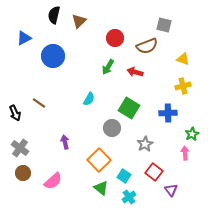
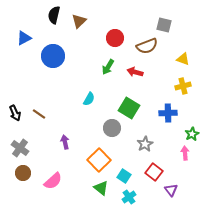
brown line: moved 11 px down
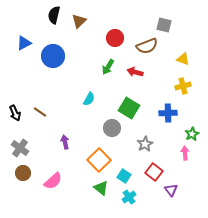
blue triangle: moved 5 px down
brown line: moved 1 px right, 2 px up
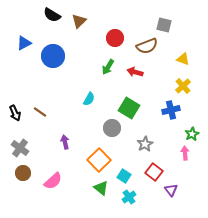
black semicircle: moved 2 px left; rotated 72 degrees counterclockwise
yellow cross: rotated 28 degrees counterclockwise
blue cross: moved 3 px right, 3 px up; rotated 12 degrees counterclockwise
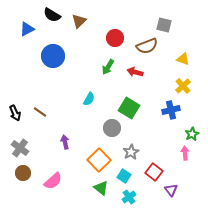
blue triangle: moved 3 px right, 14 px up
gray star: moved 14 px left, 8 px down
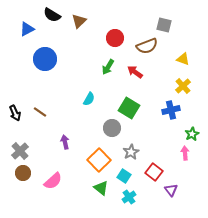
blue circle: moved 8 px left, 3 px down
red arrow: rotated 21 degrees clockwise
gray cross: moved 3 px down; rotated 12 degrees clockwise
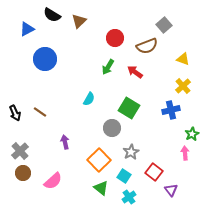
gray square: rotated 35 degrees clockwise
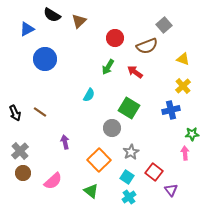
cyan semicircle: moved 4 px up
green star: rotated 24 degrees clockwise
cyan square: moved 3 px right, 1 px down
green triangle: moved 10 px left, 3 px down
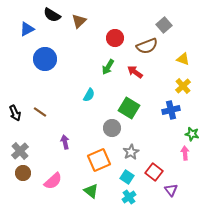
green star: rotated 16 degrees clockwise
orange square: rotated 20 degrees clockwise
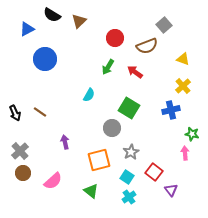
orange square: rotated 10 degrees clockwise
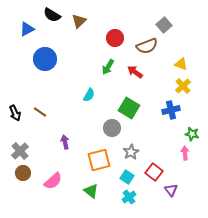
yellow triangle: moved 2 px left, 5 px down
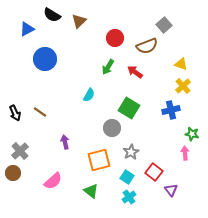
brown circle: moved 10 px left
